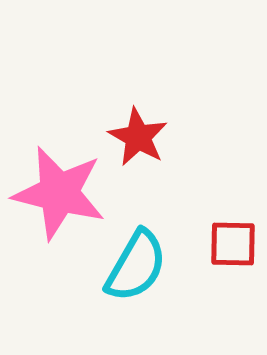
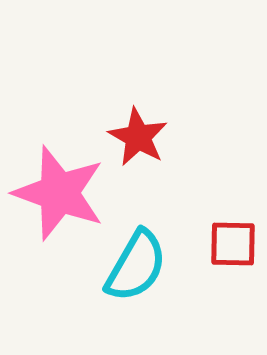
pink star: rotated 6 degrees clockwise
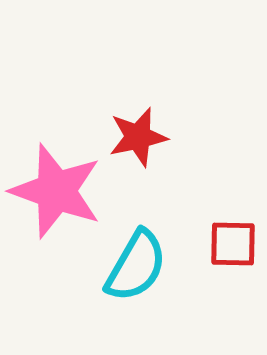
red star: rotated 30 degrees clockwise
pink star: moved 3 px left, 2 px up
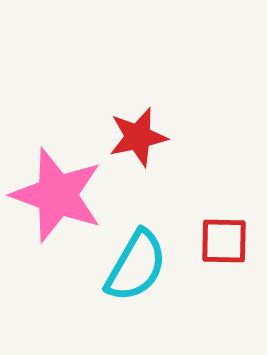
pink star: moved 1 px right, 4 px down
red square: moved 9 px left, 3 px up
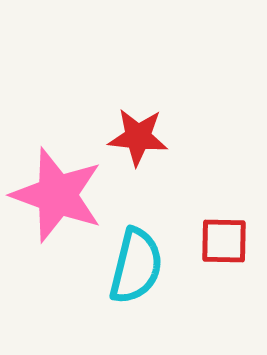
red star: rotated 18 degrees clockwise
cyan semicircle: rotated 16 degrees counterclockwise
